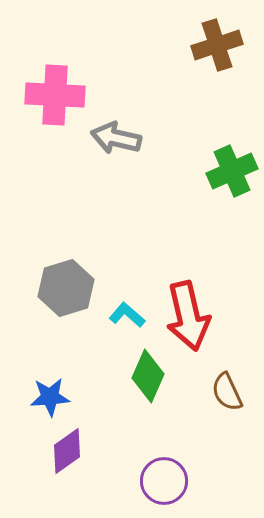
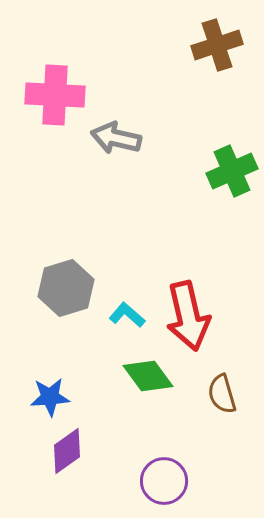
green diamond: rotated 60 degrees counterclockwise
brown semicircle: moved 5 px left, 2 px down; rotated 9 degrees clockwise
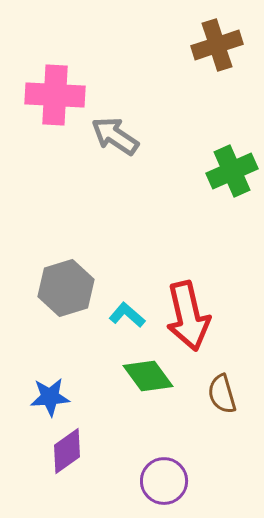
gray arrow: moved 1 px left, 2 px up; rotated 21 degrees clockwise
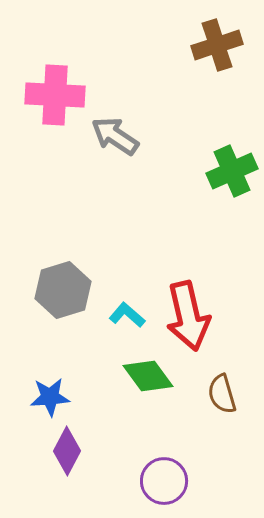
gray hexagon: moved 3 px left, 2 px down
purple diamond: rotated 27 degrees counterclockwise
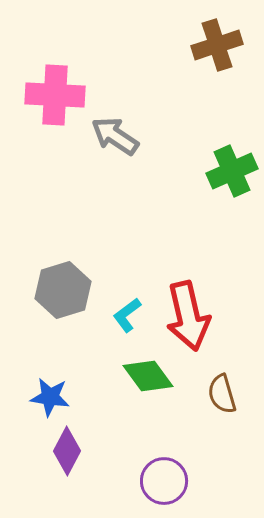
cyan L-shape: rotated 78 degrees counterclockwise
blue star: rotated 12 degrees clockwise
